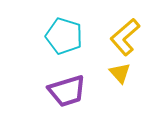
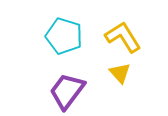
yellow L-shape: moved 2 px left; rotated 99 degrees clockwise
purple trapezoid: rotated 144 degrees clockwise
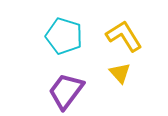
yellow L-shape: moved 1 px right, 1 px up
purple trapezoid: moved 1 px left
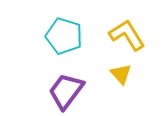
yellow L-shape: moved 3 px right, 1 px up
yellow triangle: moved 1 px right, 1 px down
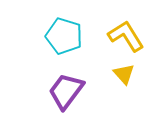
yellow L-shape: moved 1 px left, 1 px down
yellow triangle: moved 3 px right
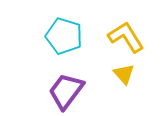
yellow L-shape: moved 1 px down
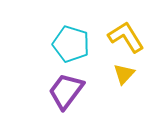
cyan pentagon: moved 7 px right, 8 px down
yellow triangle: rotated 25 degrees clockwise
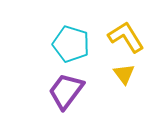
yellow triangle: rotated 20 degrees counterclockwise
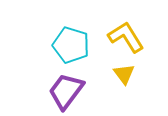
cyan pentagon: moved 1 px down
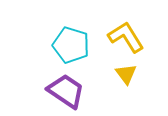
yellow triangle: moved 2 px right
purple trapezoid: rotated 87 degrees clockwise
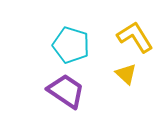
yellow L-shape: moved 9 px right
yellow triangle: rotated 10 degrees counterclockwise
